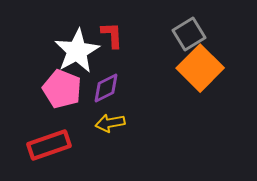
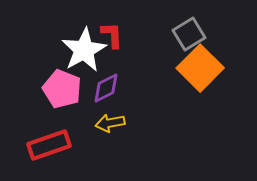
white star: moved 7 px right, 1 px up
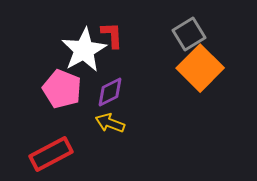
purple diamond: moved 4 px right, 4 px down
yellow arrow: rotated 32 degrees clockwise
red rectangle: moved 2 px right, 9 px down; rotated 9 degrees counterclockwise
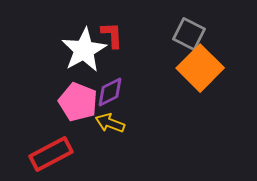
gray square: rotated 32 degrees counterclockwise
pink pentagon: moved 16 px right, 13 px down
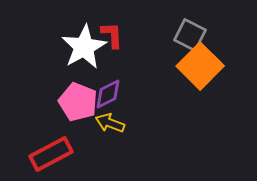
gray square: moved 1 px right, 1 px down
white star: moved 3 px up
orange square: moved 2 px up
purple diamond: moved 2 px left, 2 px down
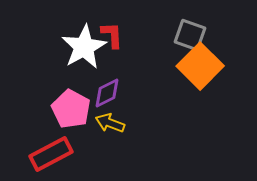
gray square: rotated 8 degrees counterclockwise
purple diamond: moved 1 px left, 1 px up
pink pentagon: moved 7 px left, 7 px down; rotated 6 degrees clockwise
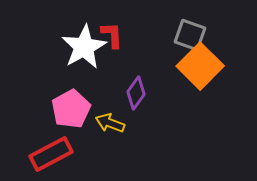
purple diamond: moved 29 px right; rotated 28 degrees counterclockwise
pink pentagon: rotated 15 degrees clockwise
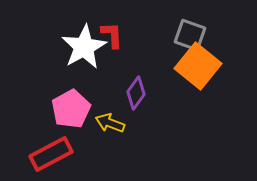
orange square: moved 2 px left; rotated 6 degrees counterclockwise
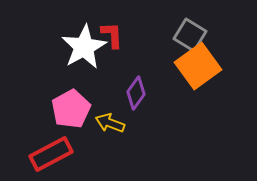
gray square: rotated 12 degrees clockwise
orange square: rotated 15 degrees clockwise
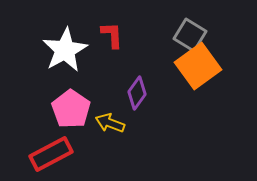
white star: moved 19 px left, 3 px down
purple diamond: moved 1 px right
pink pentagon: rotated 9 degrees counterclockwise
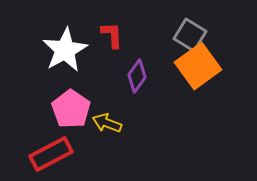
purple diamond: moved 17 px up
yellow arrow: moved 3 px left
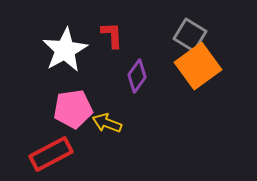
pink pentagon: moved 2 px right; rotated 30 degrees clockwise
